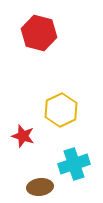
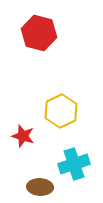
yellow hexagon: moved 1 px down
brown ellipse: rotated 10 degrees clockwise
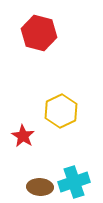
red star: rotated 15 degrees clockwise
cyan cross: moved 18 px down
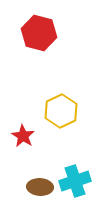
cyan cross: moved 1 px right, 1 px up
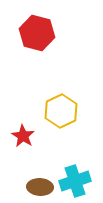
red hexagon: moved 2 px left
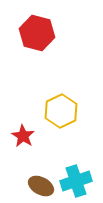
cyan cross: moved 1 px right
brown ellipse: moved 1 px right, 1 px up; rotated 25 degrees clockwise
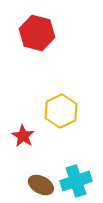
brown ellipse: moved 1 px up
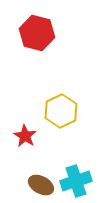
red star: moved 2 px right
